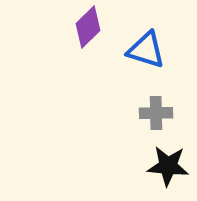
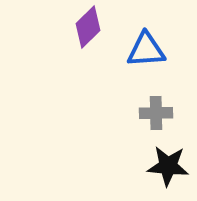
blue triangle: rotated 21 degrees counterclockwise
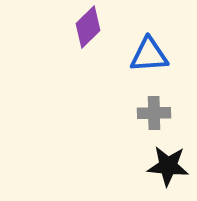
blue triangle: moved 3 px right, 5 px down
gray cross: moved 2 px left
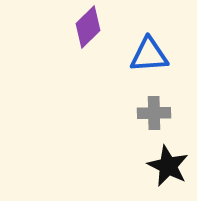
black star: rotated 21 degrees clockwise
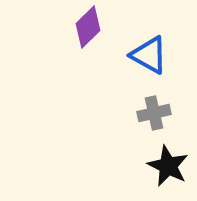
blue triangle: rotated 33 degrees clockwise
gray cross: rotated 12 degrees counterclockwise
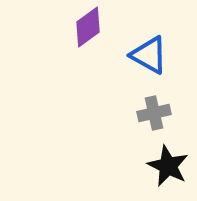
purple diamond: rotated 9 degrees clockwise
